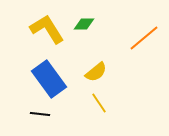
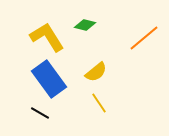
green diamond: moved 1 px right, 1 px down; rotated 15 degrees clockwise
yellow L-shape: moved 8 px down
black line: moved 1 px up; rotated 24 degrees clockwise
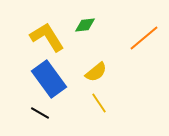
green diamond: rotated 20 degrees counterclockwise
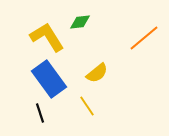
green diamond: moved 5 px left, 3 px up
yellow semicircle: moved 1 px right, 1 px down
yellow line: moved 12 px left, 3 px down
black line: rotated 42 degrees clockwise
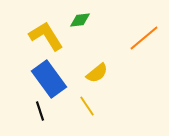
green diamond: moved 2 px up
yellow L-shape: moved 1 px left, 1 px up
black line: moved 2 px up
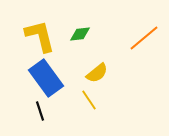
green diamond: moved 14 px down
yellow L-shape: moved 6 px left; rotated 18 degrees clockwise
blue rectangle: moved 3 px left, 1 px up
yellow line: moved 2 px right, 6 px up
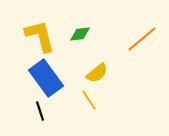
orange line: moved 2 px left, 1 px down
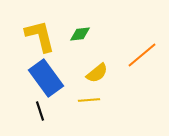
orange line: moved 16 px down
yellow line: rotated 60 degrees counterclockwise
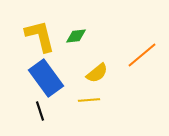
green diamond: moved 4 px left, 2 px down
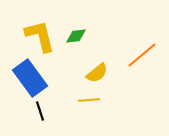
blue rectangle: moved 16 px left
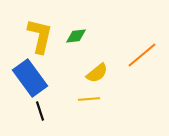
yellow L-shape: rotated 27 degrees clockwise
yellow line: moved 1 px up
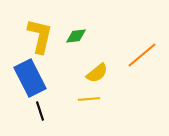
blue rectangle: rotated 9 degrees clockwise
